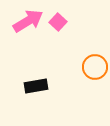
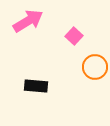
pink square: moved 16 px right, 14 px down
black rectangle: rotated 15 degrees clockwise
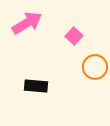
pink arrow: moved 1 px left, 2 px down
